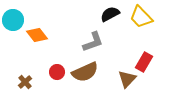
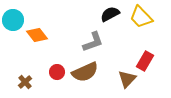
red rectangle: moved 1 px right, 1 px up
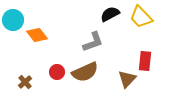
red rectangle: rotated 24 degrees counterclockwise
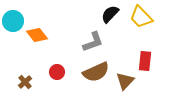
black semicircle: rotated 18 degrees counterclockwise
cyan circle: moved 1 px down
brown semicircle: moved 11 px right
brown triangle: moved 2 px left, 2 px down
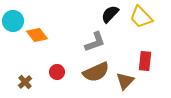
gray L-shape: moved 2 px right
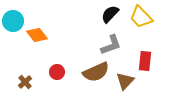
gray L-shape: moved 16 px right, 3 px down
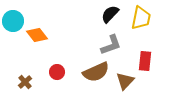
yellow trapezoid: moved 1 px down; rotated 125 degrees counterclockwise
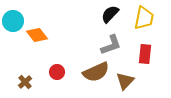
yellow trapezoid: moved 3 px right
red rectangle: moved 7 px up
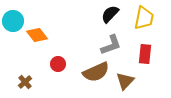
red circle: moved 1 px right, 8 px up
